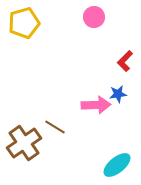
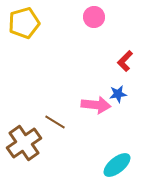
pink arrow: rotated 8 degrees clockwise
brown line: moved 5 px up
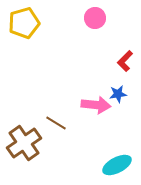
pink circle: moved 1 px right, 1 px down
brown line: moved 1 px right, 1 px down
cyan ellipse: rotated 12 degrees clockwise
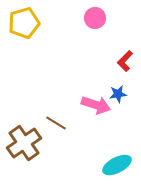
pink arrow: rotated 12 degrees clockwise
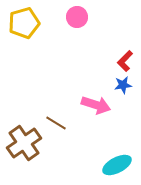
pink circle: moved 18 px left, 1 px up
blue star: moved 5 px right, 9 px up
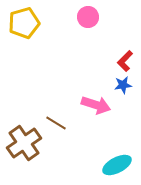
pink circle: moved 11 px right
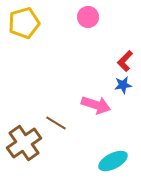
cyan ellipse: moved 4 px left, 4 px up
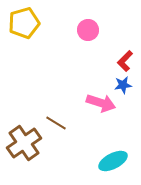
pink circle: moved 13 px down
pink arrow: moved 5 px right, 2 px up
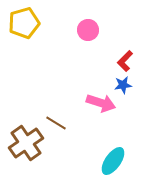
brown cross: moved 2 px right
cyan ellipse: rotated 28 degrees counterclockwise
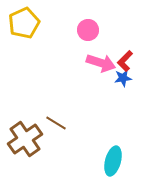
yellow pentagon: rotated 8 degrees counterclockwise
blue star: moved 7 px up
pink arrow: moved 40 px up
brown cross: moved 1 px left, 4 px up
cyan ellipse: rotated 20 degrees counterclockwise
